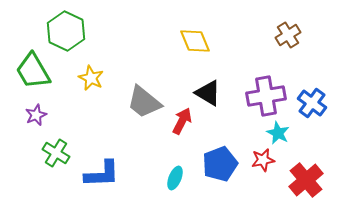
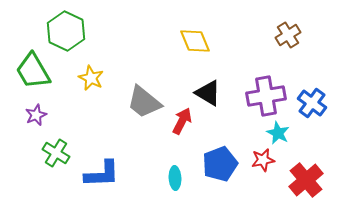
cyan ellipse: rotated 25 degrees counterclockwise
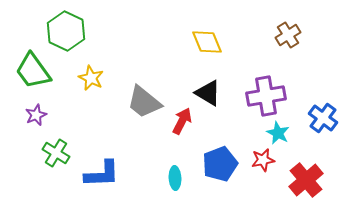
yellow diamond: moved 12 px right, 1 px down
green trapezoid: rotated 6 degrees counterclockwise
blue cross: moved 11 px right, 15 px down
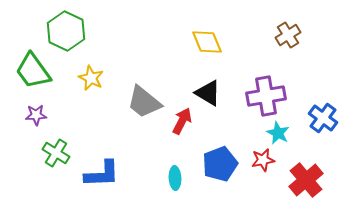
purple star: rotated 20 degrees clockwise
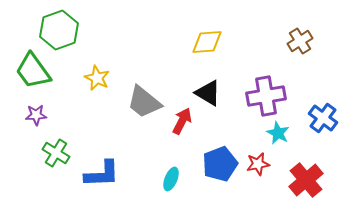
green hexagon: moved 7 px left, 1 px up; rotated 15 degrees clockwise
brown cross: moved 12 px right, 6 px down
yellow diamond: rotated 72 degrees counterclockwise
yellow star: moved 6 px right
red star: moved 5 px left, 4 px down
cyan ellipse: moved 4 px left, 1 px down; rotated 25 degrees clockwise
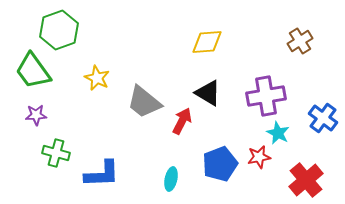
green cross: rotated 16 degrees counterclockwise
red star: moved 1 px right, 7 px up
cyan ellipse: rotated 10 degrees counterclockwise
